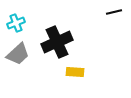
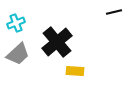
black cross: rotated 16 degrees counterclockwise
yellow rectangle: moved 1 px up
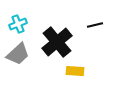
black line: moved 19 px left, 13 px down
cyan cross: moved 2 px right, 1 px down
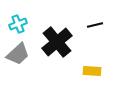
yellow rectangle: moved 17 px right
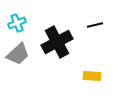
cyan cross: moved 1 px left, 1 px up
black cross: rotated 12 degrees clockwise
yellow rectangle: moved 5 px down
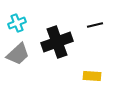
black cross: rotated 8 degrees clockwise
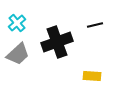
cyan cross: rotated 18 degrees counterclockwise
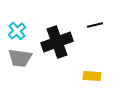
cyan cross: moved 8 px down
gray trapezoid: moved 2 px right, 4 px down; rotated 50 degrees clockwise
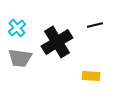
cyan cross: moved 3 px up
black cross: rotated 12 degrees counterclockwise
yellow rectangle: moved 1 px left
